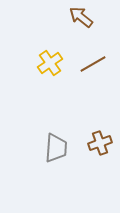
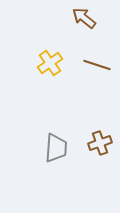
brown arrow: moved 3 px right, 1 px down
brown line: moved 4 px right, 1 px down; rotated 48 degrees clockwise
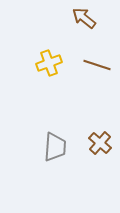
yellow cross: moved 1 px left; rotated 15 degrees clockwise
brown cross: rotated 30 degrees counterclockwise
gray trapezoid: moved 1 px left, 1 px up
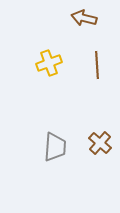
brown arrow: rotated 25 degrees counterclockwise
brown line: rotated 68 degrees clockwise
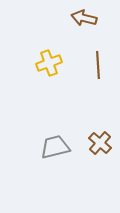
brown line: moved 1 px right
gray trapezoid: rotated 108 degrees counterclockwise
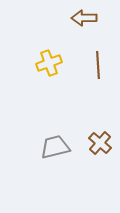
brown arrow: rotated 15 degrees counterclockwise
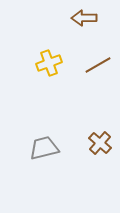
brown line: rotated 64 degrees clockwise
gray trapezoid: moved 11 px left, 1 px down
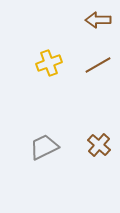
brown arrow: moved 14 px right, 2 px down
brown cross: moved 1 px left, 2 px down
gray trapezoid: moved 1 px up; rotated 12 degrees counterclockwise
